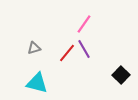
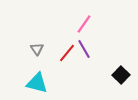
gray triangle: moved 3 px right, 1 px down; rotated 48 degrees counterclockwise
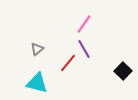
gray triangle: rotated 24 degrees clockwise
red line: moved 1 px right, 10 px down
black square: moved 2 px right, 4 px up
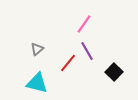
purple line: moved 3 px right, 2 px down
black square: moved 9 px left, 1 px down
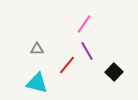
gray triangle: rotated 40 degrees clockwise
red line: moved 1 px left, 2 px down
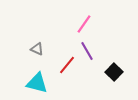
gray triangle: rotated 24 degrees clockwise
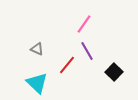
cyan triangle: rotated 30 degrees clockwise
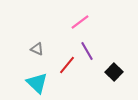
pink line: moved 4 px left, 2 px up; rotated 18 degrees clockwise
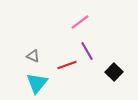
gray triangle: moved 4 px left, 7 px down
red line: rotated 30 degrees clockwise
cyan triangle: rotated 25 degrees clockwise
